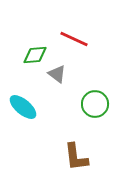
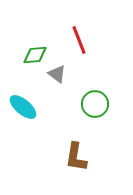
red line: moved 5 px right, 1 px down; rotated 44 degrees clockwise
brown L-shape: rotated 16 degrees clockwise
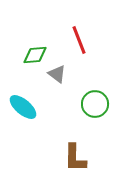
brown L-shape: moved 1 px left, 1 px down; rotated 8 degrees counterclockwise
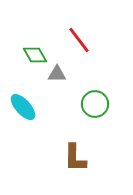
red line: rotated 16 degrees counterclockwise
green diamond: rotated 65 degrees clockwise
gray triangle: rotated 36 degrees counterclockwise
cyan ellipse: rotated 8 degrees clockwise
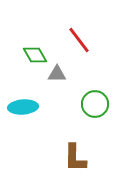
cyan ellipse: rotated 52 degrees counterclockwise
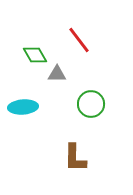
green circle: moved 4 px left
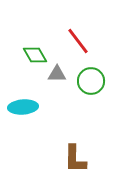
red line: moved 1 px left, 1 px down
green circle: moved 23 px up
brown L-shape: moved 1 px down
